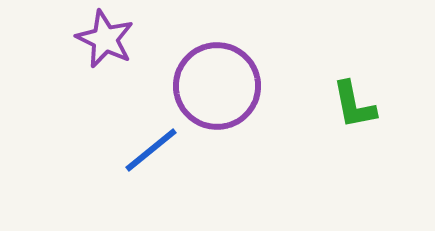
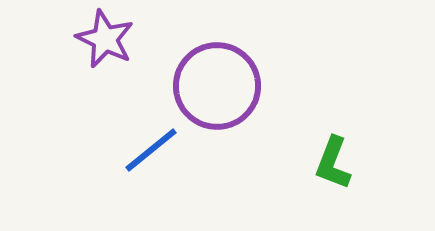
green L-shape: moved 21 px left, 58 px down; rotated 32 degrees clockwise
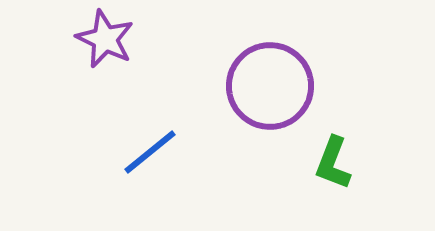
purple circle: moved 53 px right
blue line: moved 1 px left, 2 px down
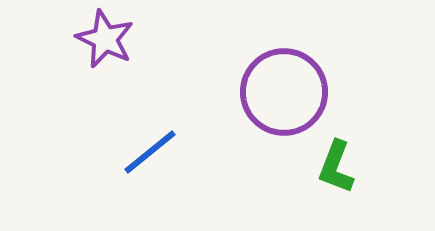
purple circle: moved 14 px right, 6 px down
green L-shape: moved 3 px right, 4 px down
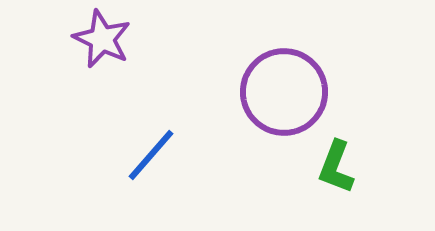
purple star: moved 3 px left
blue line: moved 1 px right, 3 px down; rotated 10 degrees counterclockwise
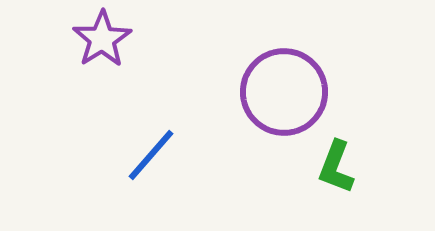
purple star: rotated 14 degrees clockwise
